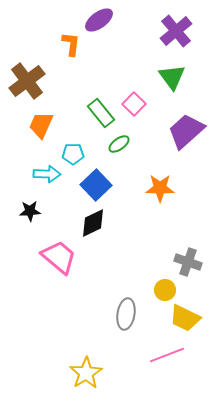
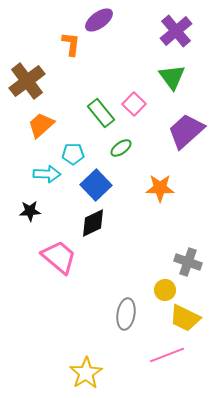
orange trapezoid: rotated 24 degrees clockwise
green ellipse: moved 2 px right, 4 px down
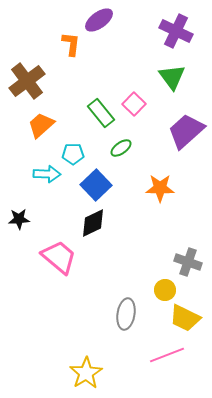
purple cross: rotated 24 degrees counterclockwise
black star: moved 11 px left, 8 px down
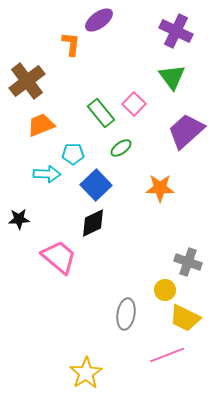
orange trapezoid: rotated 20 degrees clockwise
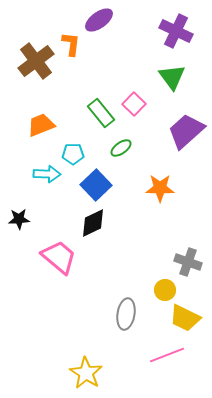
brown cross: moved 9 px right, 20 px up
yellow star: rotated 8 degrees counterclockwise
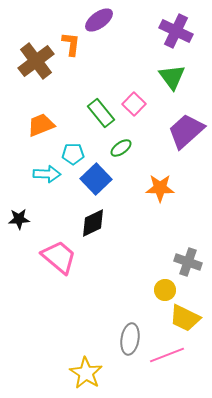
blue square: moved 6 px up
gray ellipse: moved 4 px right, 25 px down
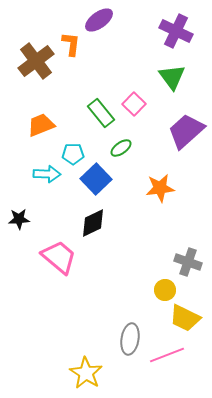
orange star: rotated 8 degrees counterclockwise
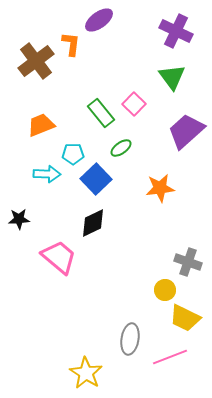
pink line: moved 3 px right, 2 px down
